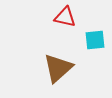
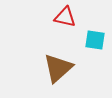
cyan square: rotated 15 degrees clockwise
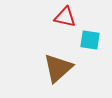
cyan square: moved 5 px left
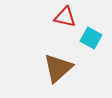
cyan square: moved 1 px right, 2 px up; rotated 20 degrees clockwise
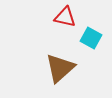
brown triangle: moved 2 px right
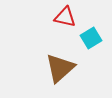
cyan square: rotated 30 degrees clockwise
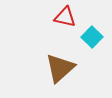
cyan square: moved 1 px right, 1 px up; rotated 15 degrees counterclockwise
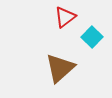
red triangle: rotated 50 degrees counterclockwise
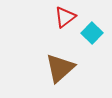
cyan square: moved 4 px up
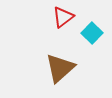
red triangle: moved 2 px left
